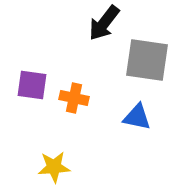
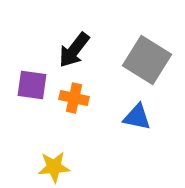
black arrow: moved 30 px left, 27 px down
gray square: rotated 24 degrees clockwise
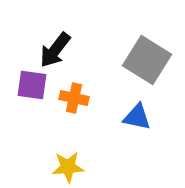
black arrow: moved 19 px left
yellow star: moved 14 px right
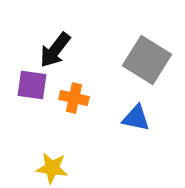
blue triangle: moved 1 px left, 1 px down
yellow star: moved 16 px left, 1 px down; rotated 12 degrees clockwise
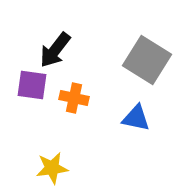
yellow star: rotated 16 degrees counterclockwise
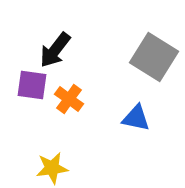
gray square: moved 7 px right, 3 px up
orange cross: moved 5 px left, 1 px down; rotated 24 degrees clockwise
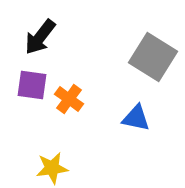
black arrow: moved 15 px left, 13 px up
gray square: moved 1 px left
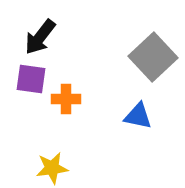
gray square: rotated 15 degrees clockwise
purple square: moved 1 px left, 6 px up
orange cross: moved 3 px left; rotated 36 degrees counterclockwise
blue triangle: moved 2 px right, 2 px up
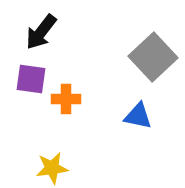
black arrow: moved 1 px right, 5 px up
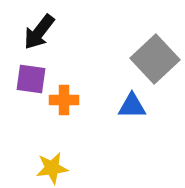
black arrow: moved 2 px left
gray square: moved 2 px right, 2 px down
orange cross: moved 2 px left, 1 px down
blue triangle: moved 6 px left, 10 px up; rotated 12 degrees counterclockwise
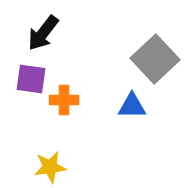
black arrow: moved 4 px right, 1 px down
yellow star: moved 2 px left, 1 px up
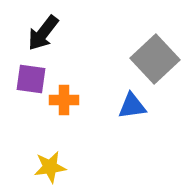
blue triangle: rotated 8 degrees counterclockwise
